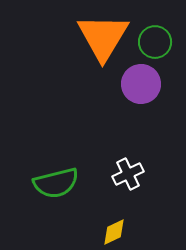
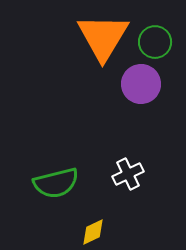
yellow diamond: moved 21 px left
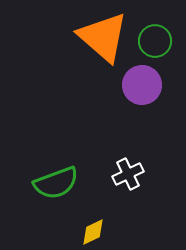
orange triangle: rotated 20 degrees counterclockwise
green circle: moved 1 px up
purple circle: moved 1 px right, 1 px down
green semicircle: rotated 6 degrees counterclockwise
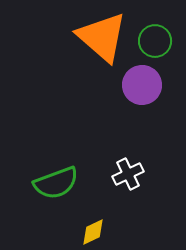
orange triangle: moved 1 px left
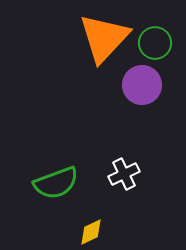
orange triangle: moved 2 px right, 1 px down; rotated 32 degrees clockwise
green circle: moved 2 px down
white cross: moved 4 px left
yellow diamond: moved 2 px left
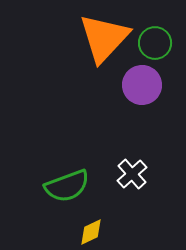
white cross: moved 8 px right; rotated 16 degrees counterclockwise
green semicircle: moved 11 px right, 3 px down
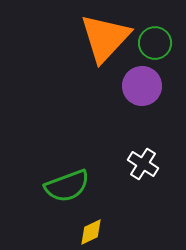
orange triangle: moved 1 px right
purple circle: moved 1 px down
white cross: moved 11 px right, 10 px up; rotated 16 degrees counterclockwise
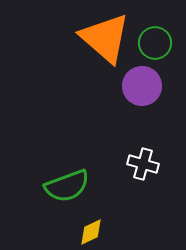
orange triangle: rotated 32 degrees counterclockwise
white cross: rotated 16 degrees counterclockwise
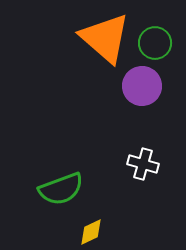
green semicircle: moved 6 px left, 3 px down
